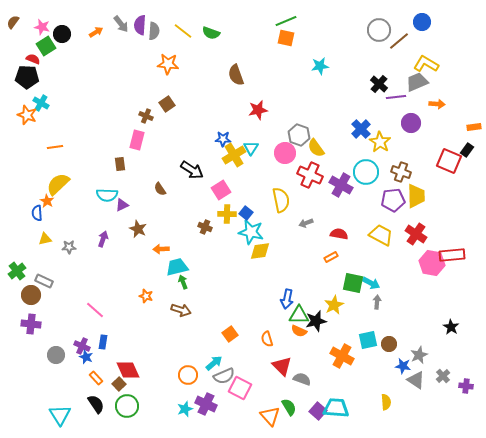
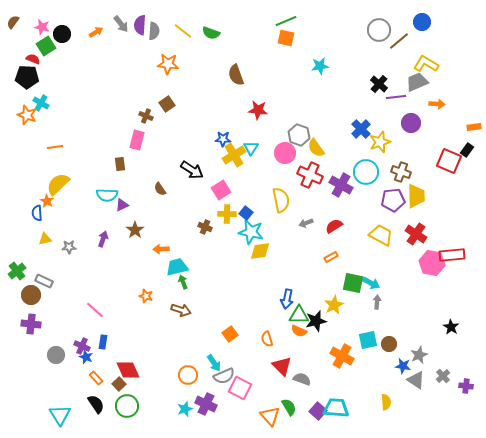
red star at (258, 110): rotated 18 degrees clockwise
yellow star at (380, 142): rotated 20 degrees clockwise
brown star at (138, 229): moved 3 px left, 1 px down; rotated 12 degrees clockwise
red semicircle at (339, 234): moved 5 px left, 8 px up; rotated 42 degrees counterclockwise
cyan arrow at (214, 363): rotated 96 degrees clockwise
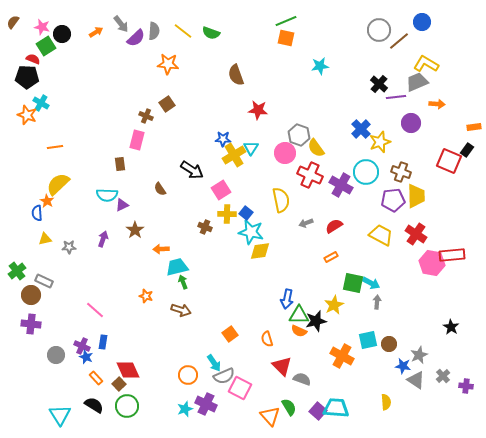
purple semicircle at (140, 25): moved 4 px left, 13 px down; rotated 138 degrees counterclockwise
black semicircle at (96, 404): moved 2 px left, 1 px down; rotated 24 degrees counterclockwise
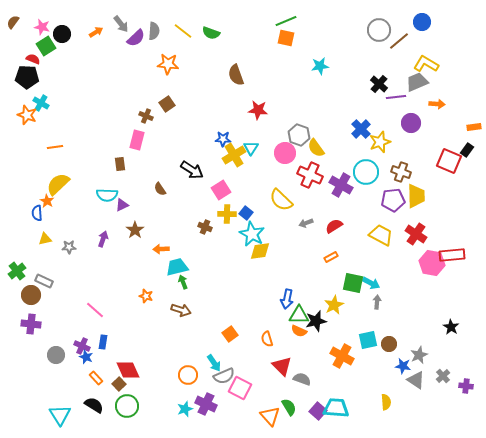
yellow semicircle at (281, 200): rotated 145 degrees clockwise
cyan star at (251, 232): moved 1 px right, 2 px down; rotated 15 degrees clockwise
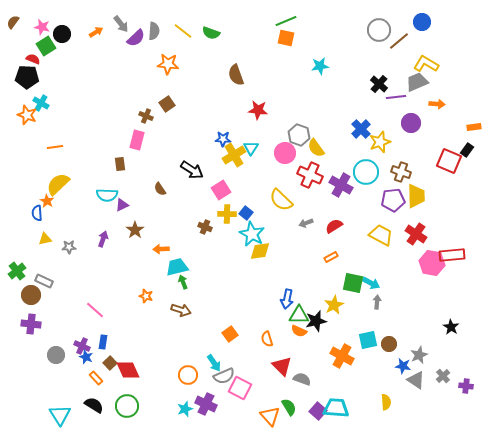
brown square at (119, 384): moved 9 px left, 21 px up
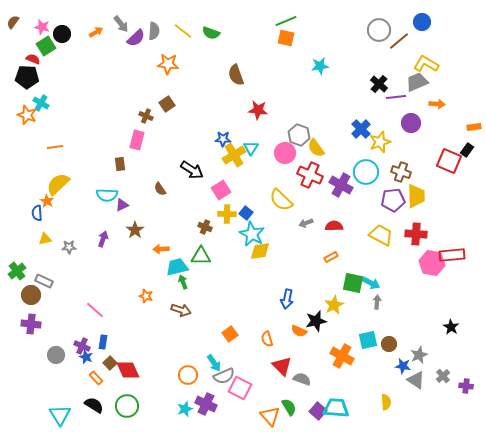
red semicircle at (334, 226): rotated 30 degrees clockwise
red cross at (416, 234): rotated 30 degrees counterclockwise
green triangle at (299, 315): moved 98 px left, 59 px up
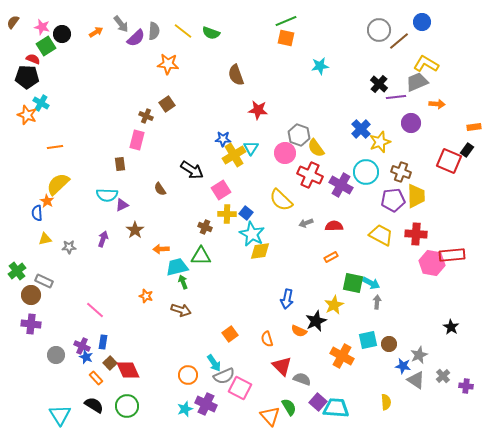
black star at (316, 321): rotated 10 degrees counterclockwise
purple square at (318, 411): moved 9 px up
